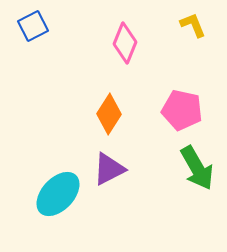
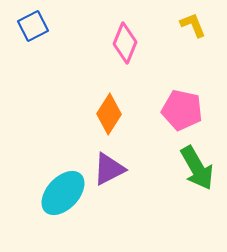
cyan ellipse: moved 5 px right, 1 px up
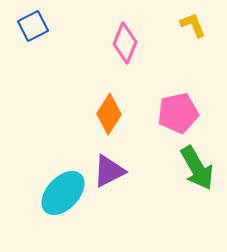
pink pentagon: moved 4 px left, 3 px down; rotated 24 degrees counterclockwise
purple triangle: moved 2 px down
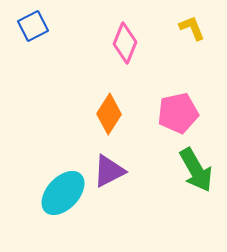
yellow L-shape: moved 1 px left, 3 px down
green arrow: moved 1 px left, 2 px down
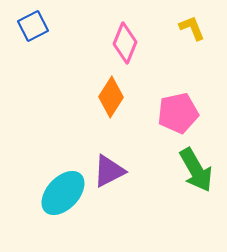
orange diamond: moved 2 px right, 17 px up
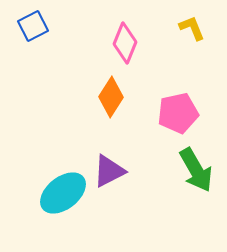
cyan ellipse: rotated 9 degrees clockwise
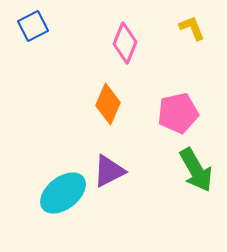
orange diamond: moved 3 px left, 7 px down; rotated 9 degrees counterclockwise
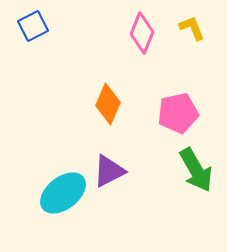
pink diamond: moved 17 px right, 10 px up
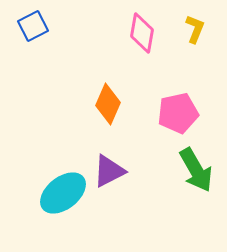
yellow L-shape: moved 3 px right, 1 px down; rotated 44 degrees clockwise
pink diamond: rotated 12 degrees counterclockwise
